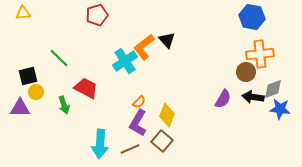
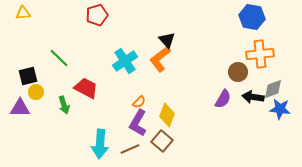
orange L-shape: moved 16 px right, 12 px down
brown circle: moved 8 px left
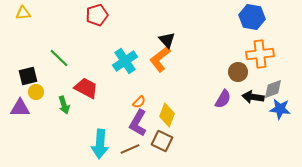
brown square: rotated 15 degrees counterclockwise
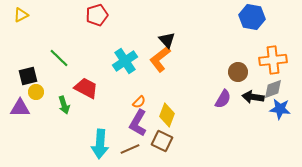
yellow triangle: moved 2 px left, 2 px down; rotated 21 degrees counterclockwise
orange cross: moved 13 px right, 6 px down
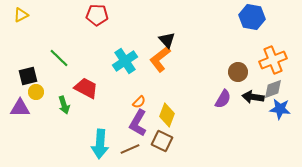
red pentagon: rotated 20 degrees clockwise
orange cross: rotated 16 degrees counterclockwise
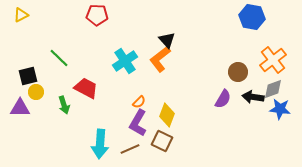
orange cross: rotated 16 degrees counterclockwise
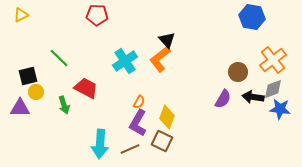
orange semicircle: rotated 16 degrees counterclockwise
yellow diamond: moved 2 px down
